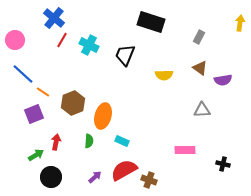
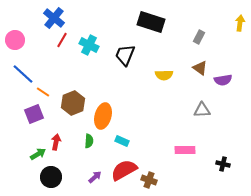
green arrow: moved 2 px right, 1 px up
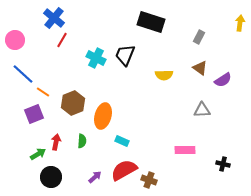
cyan cross: moved 7 px right, 13 px down
purple semicircle: rotated 24 degrees counterclockwise
green semicircle: moved 7 px left
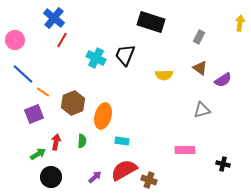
gray triangle: rotated 12 degrees counterclockwise
cyan rectangle: rotated 16 degrees counterclockwise
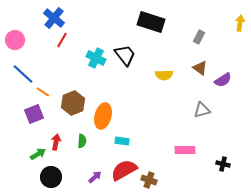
black trapezoid: rotated 120 degrees clockwise
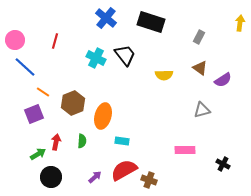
blue cross: moved 52 px right
red line: moved 7 px left, 1 px down; rotated 14 degrees counterclockwise
blue line: moved 2 px right, 7 px up
black cross: rotated 16 degrees clockwise
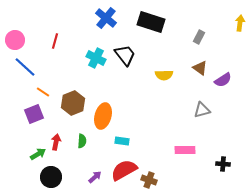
black cross: rotated 24 degrees counterclockwise
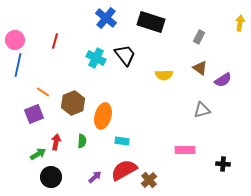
blue line: moved 7 px left, 2 px up; rotated 60 degrees clockwise
brown cross: rotated 28 degrees clockwise
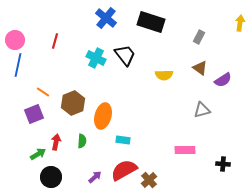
cyan rectangle: moved 1 px right, 1 px up
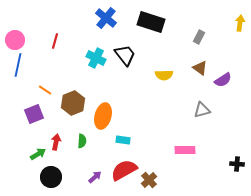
orange line: moved 2 px right, 2 px up
black cross: moved 14 px right
